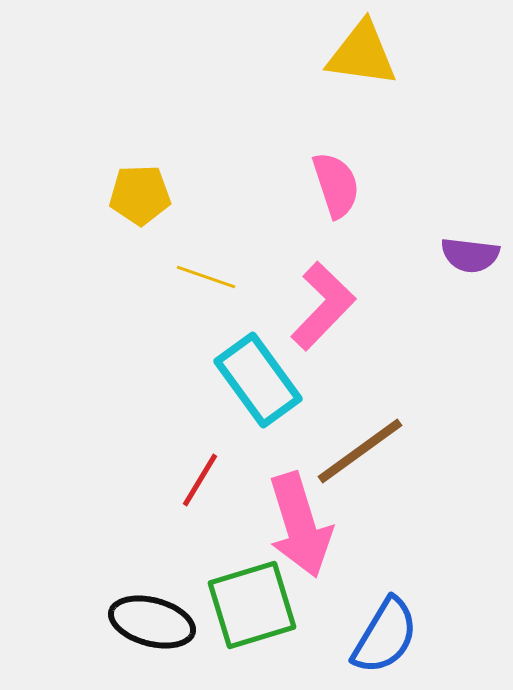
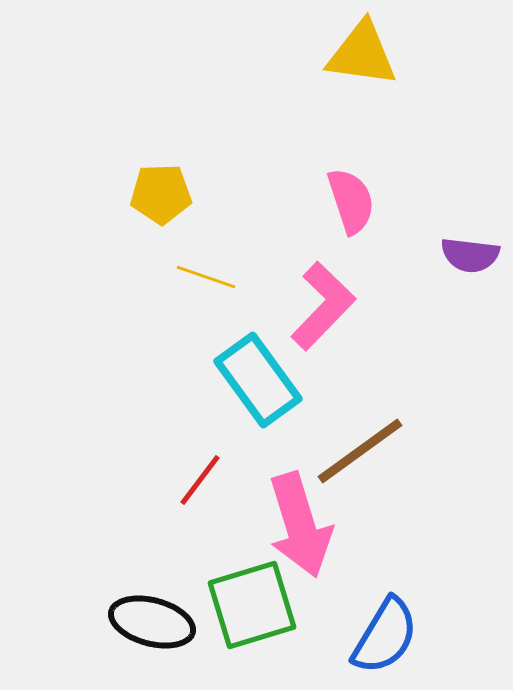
pink semicircle: moved 15 px right, 16 px down
yellow pentagon: moved 21 px right, 1 px up
red line: rotated 6 degrees clockwise
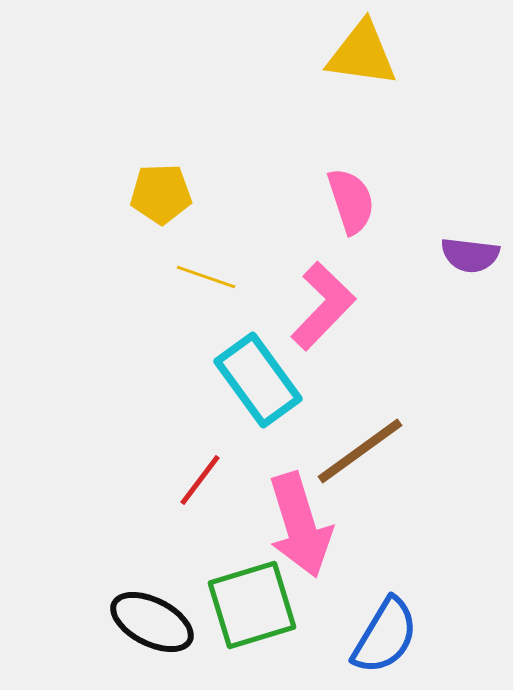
black ellipse: rotated 12 degrees clockwise
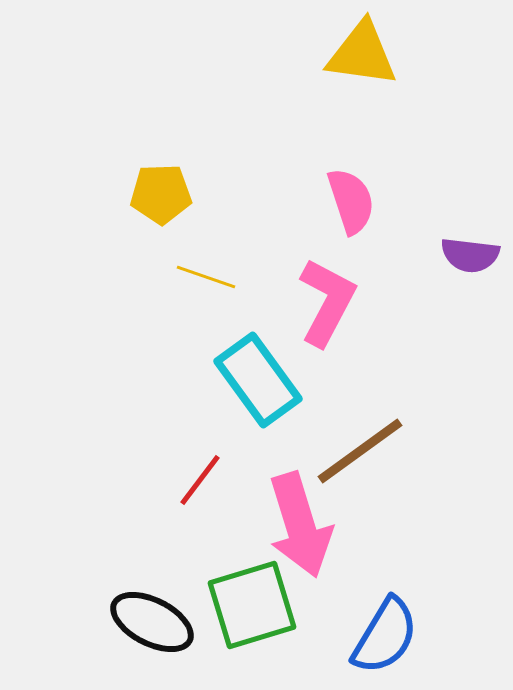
pink L-shape: moved 4 px right, 4 px up; rotated 16 degrees counterclockwise
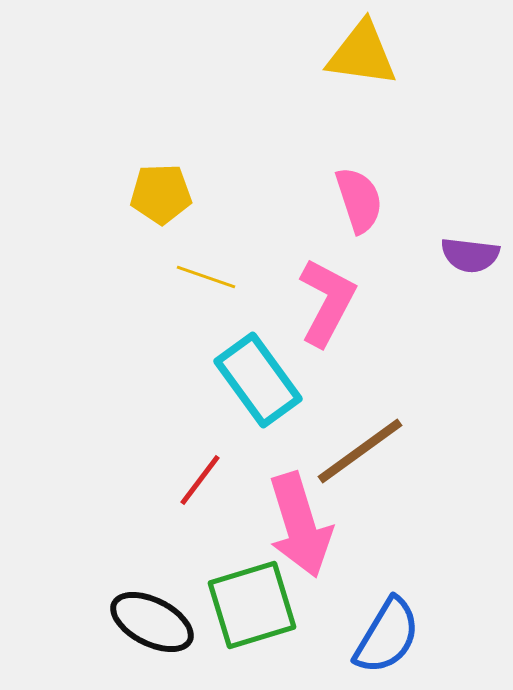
pink semicircle: moved 8 px right, 1 px up
blue semicircle: moved 2 px right
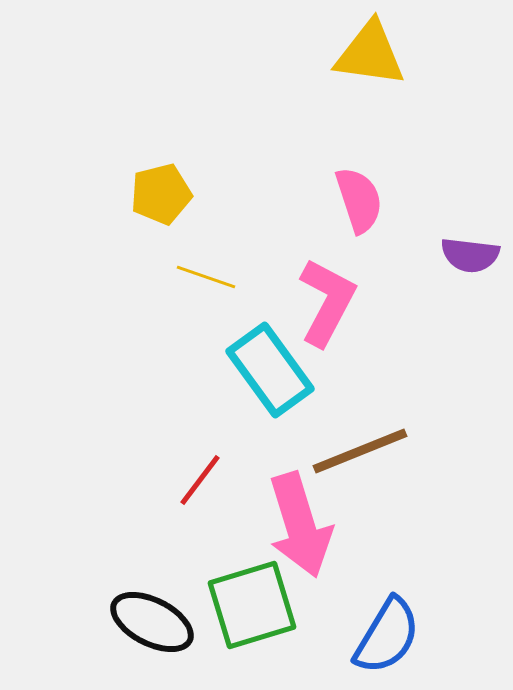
yellow triangle: moved 8 px right
yellow pentagon: rotated 12 degrees counterclockwise
cyan rectangle: moved 12 px right, 10 px up
brown line: rotated 14 degrees clockwise
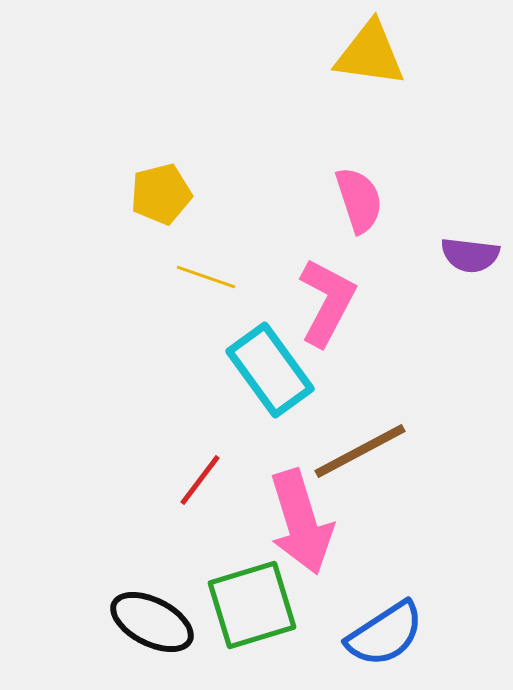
brown line: rotated 6 degrees counterclockwise
pink arrow: moved 1 px right, 3 px up
blue semicircle: moved 2 px left, 2 px up; rotated 26 degrees clockwise
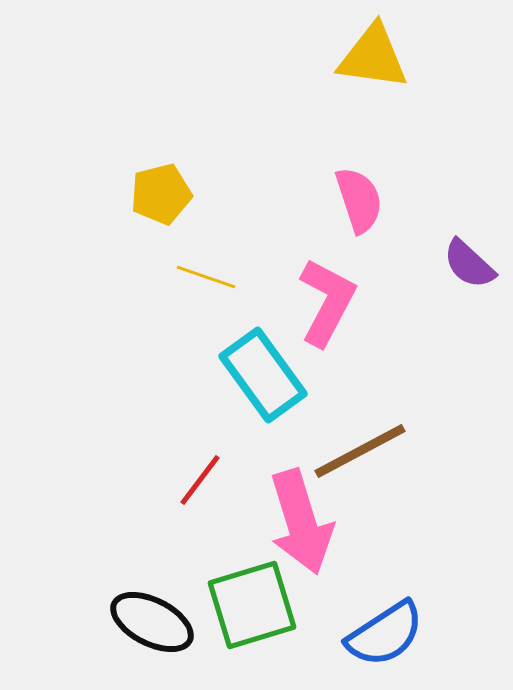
yellow triangle: moved 3 px right, 3 px down
purple semicircle: moved 1 px left, 9 px down; rotated 36 degrees clockwise
cyan rectangle: moved 7 px left, 5 px down
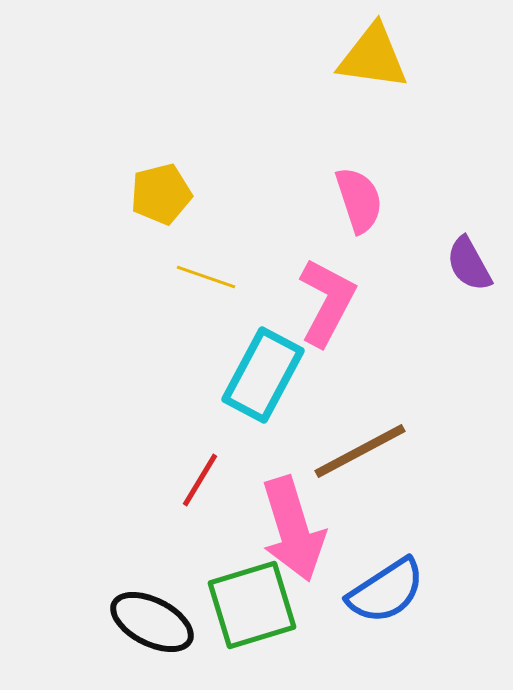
purple semicircle: rotated 18 degrees clockwise
cyan rectangle: rotated 64 degrees clockwise
red line: rotated 6 degrees counterclockwise
pink arrow: moved 8 px left, 7 px down
blue semicircle: moved 1 px right, 43 px up
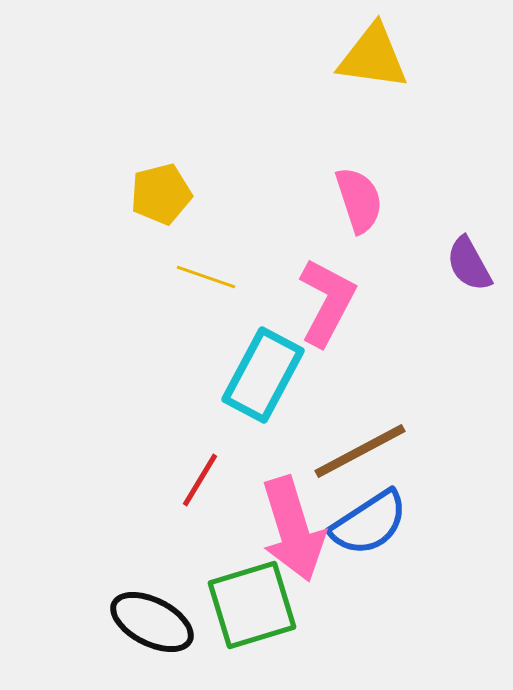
blue semicircle: moved 17 px left, 68 px up
